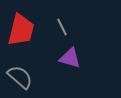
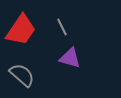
red trapezoid: rotated 20 degrees clockwise
gray semicircle: moved 2 px right, 2 px up
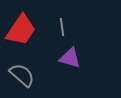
gray line: rotated 18 degrees clockwise
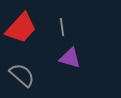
red trapezoid: moved 2 px up; rotated 8 degrees clockwise
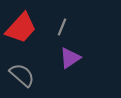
gray line: rotated 30 degrees clockwise
purple triangle: rotated 50 degrees counterclockwise
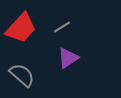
gray line: rotated 36 degrees clockwise
purple triangle: moved 2 px left
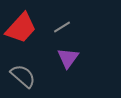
purple triangle: rotated 20 degrees counterclockwise
gray semicircle: moved 1 px right, 1 px down
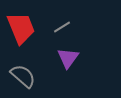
red trapezoid: rotated 64 degrees counterclockwise
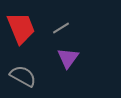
gray line: moved 1 px left, 1 px down
gray semicircle: rotated 12 degrees counterclockwise
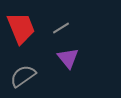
purple triangle: rotated 15 degrees counterclockwise
gray semicircle: rotated 64 degrees counterclockwise
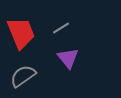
red trapezoid: moved 5 px down
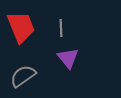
gray line: rotated 60 degrees counterclockwise
red trapezoid: moved 6 px up
